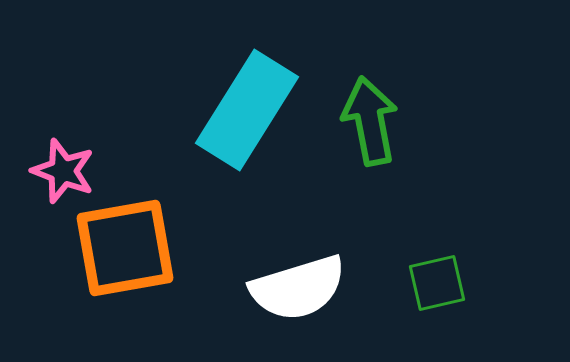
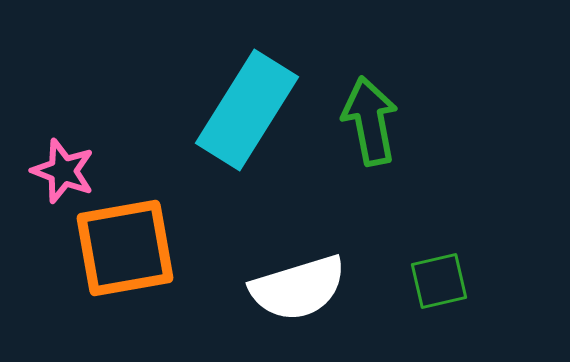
green square: moved 2 px right, 2 px up
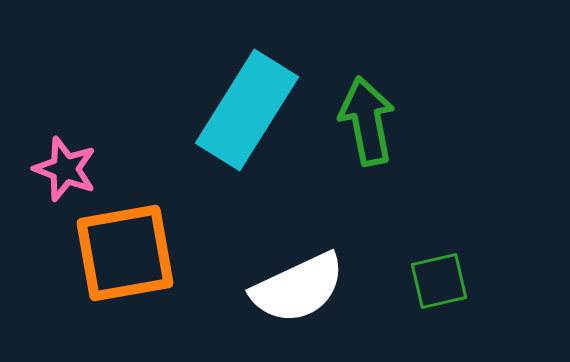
green arrow: moved 3 px left
pink star: moved 2 px right, 2 px up
orange square: moved 5 px down
white semicircle: rotated 8 degrees counterclockwise
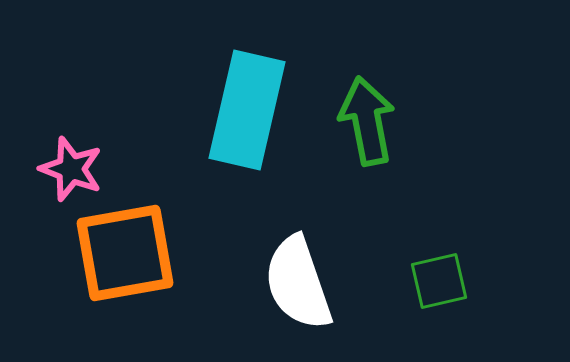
cyan rectangle: rotated 19 degrees counterclockwise
pink star: moved 6 px right
white semicircle: moved 5 px up; rotated 96 degrees clockwise
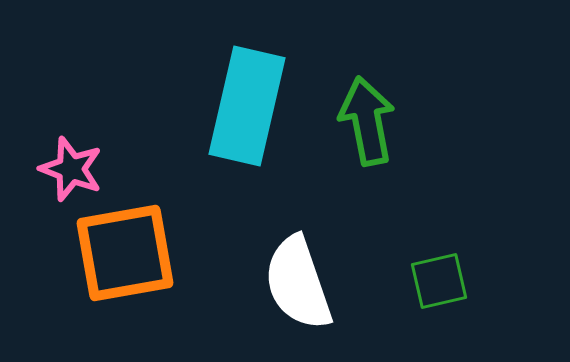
cyan rectangle: moved 4 px up
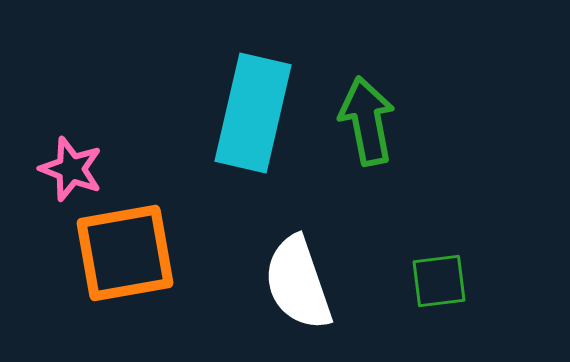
cyan rectangle: moved 6 px right, 7 px down
green square: rotated 6 degrees clockwise
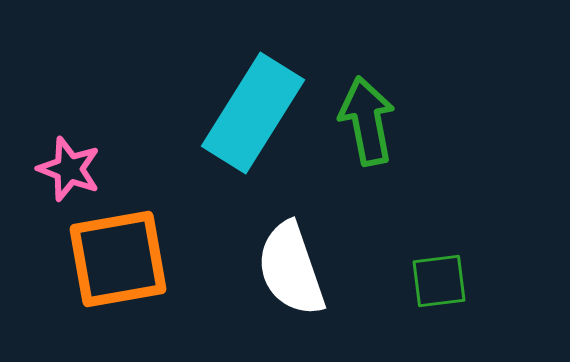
cyan rectangle: rotated 19 degrees clockwise
pink star: moved 2 px left
orange square: moved 7 px left, 6 px down
white semicircle: moved 7 px left, 14 px up
